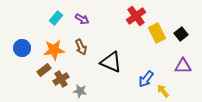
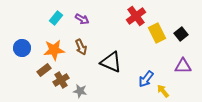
brown cross: moved 1 px down
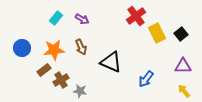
yellow arrow: moved 21 px right
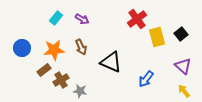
red cross: moved 1 px right, 3 px down
yellow rectangle: moved 4 px down; rotated 12 degrees clockwise
purple triangle: rotated 42 degrees clockwise
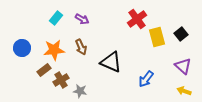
yellow arrow: rotated 32 degrees counterclockwise
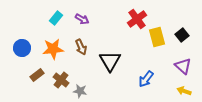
black square: moved 1 px right, 1 px down
orange star: moved 1 px left, 1 px up
black triangle: moved 1 px left, 1 px up; rotated 35 degrees clockwise
brown rectangle: moved 7 px left, 5 px down
brown cross: rotated 21 degrees counterclockwise
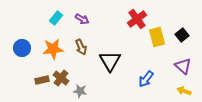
brown rectangle: moved 5 px right, 5 px down; rotated 24 degrees clockwise
brown cross: moved 2 px up
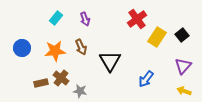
purple arrow: moved 3 px right; rotated 40 degrees clockwise
yellow rectangle: rotated 48 degrees clockwise
orange star: moved 2 px right, 2 px down
purple triangle: rotated 30 degrees clockwise
brown rectangle: moved 1 px left, 3 px down
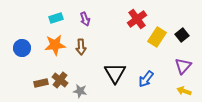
cyan rectangle: rotated 32 degrees clockwise
brown arrow: rotated 21 degrees clockwise
orange star: moved 6 px up
black triangle: moved 5 px right, 12 px down
brown cross: moved 1 px left, 2 px down
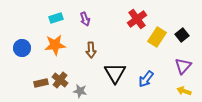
brown arrow: moved 10 px right, 3 px down
